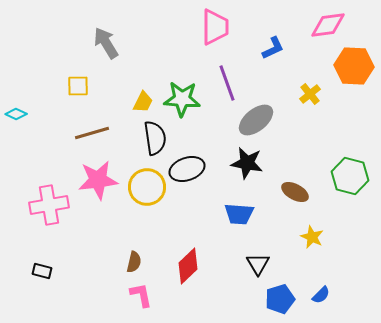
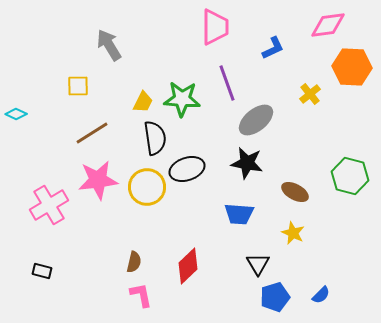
gray arrow: moved 3 px right, 2 px down
orange hexagon: moved 2 px left, 1 px down
brown line: rotated 16 degrees counterclockwise
pink cross: rotated 21 degrees counterclockwise
yellow star: moved 19 px left, 4 px up
blue pentagon: moved 5 px left, 2 px up
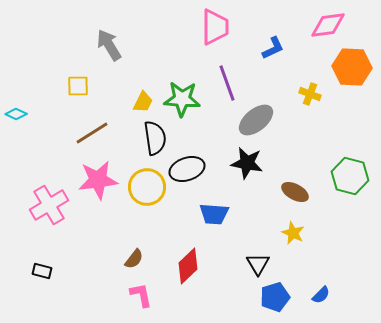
yellow cross: rotated 30 degrees counterclockwise
blue trapezoid: moved 25 px left
brown semicircle: moved 3 px up; rotated 25 degrees clockwise
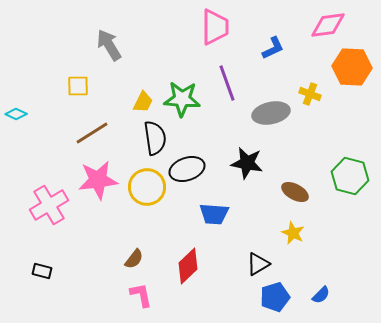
gray ellipse: moved 15 px right, 7 px up; rotated 27 degrees clockwise
black triangle: rotated 30 degrees clockwise
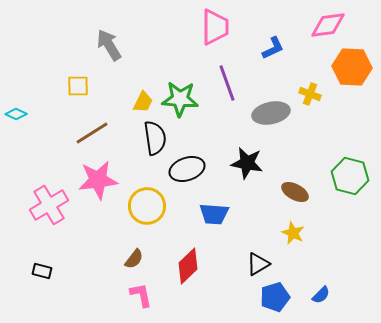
green star: moved 2 px left
yellow circle: moved 19 px down
